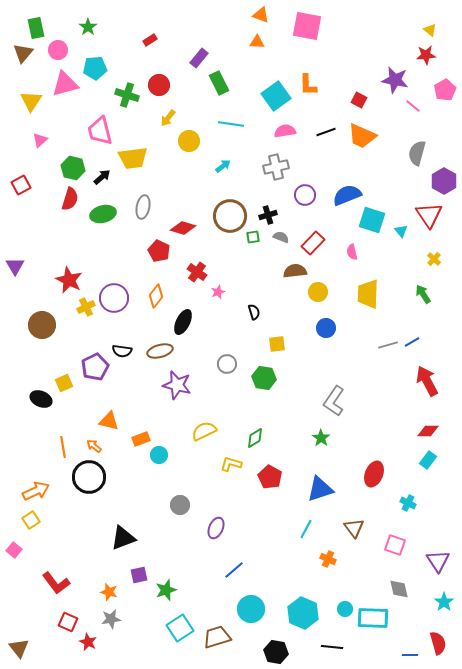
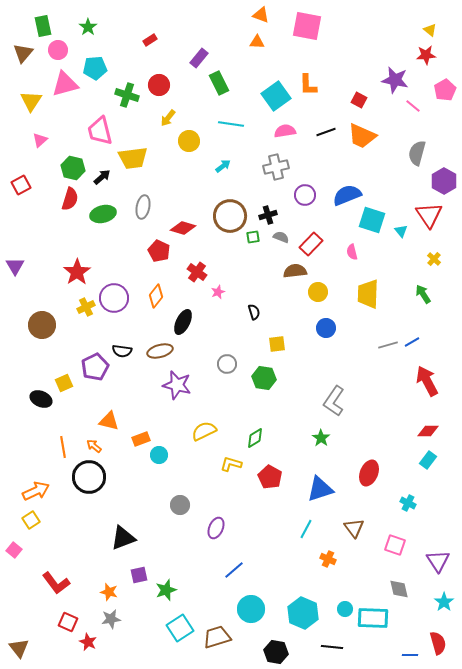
green rectangle at (36, 28): moved 7 px right, 2 px up
red rectangle at (313, 243): moved 2 px left, 1 px down
red star at (69, 280): moved 8 px right, 8 px up; rotated 12 degrees clockwise
red ellipse at (374, 474): moved 5 px left, 1 px up
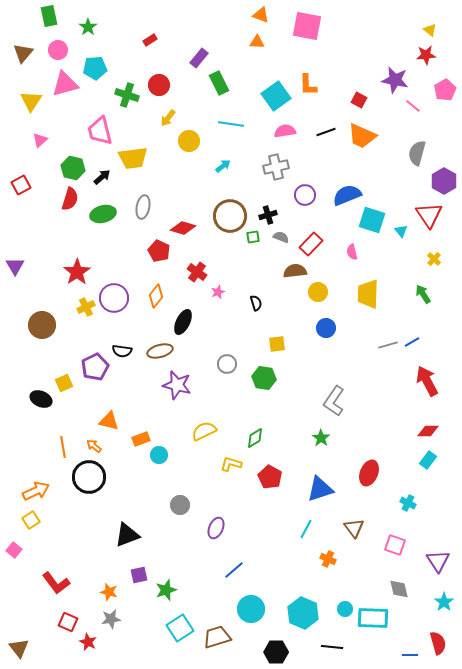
green rectangle at (43, 26): moved 6 px right, 10 px up
black semicircle at (254, 312): moved 2 px right, 9 px up
black triangle at (123, 538): moved 4 px right, 3 px up
black hexagon at (276, 652): rotated 10 degrees counterclockwise
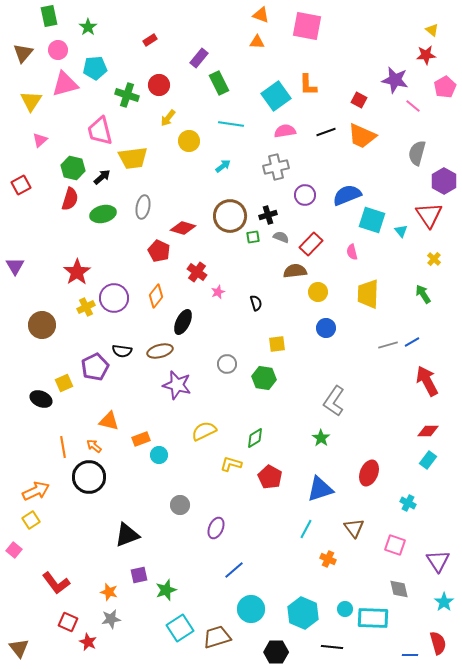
yellow triangle at (430, 30): moved 2 px right
pink pentagon at (445, 90): moved 3 px up
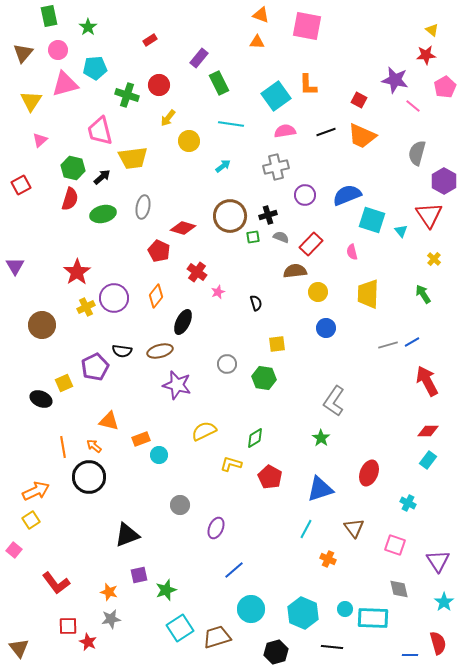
red square at (68, 622): moved 4 px down; rotated 24 degrees counterclockwise
black hexagon at (276, 652): rotated 15 degrees counterclockwise
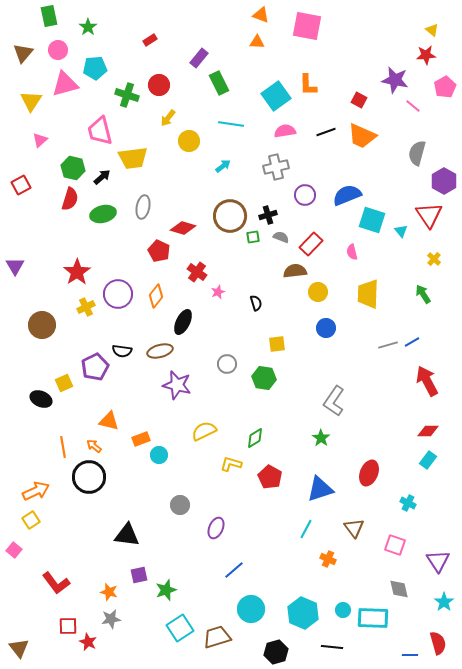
purple circle at (114, 298): moved 4 px right, 4 px up
black triangle at (127, 535): rotated 28 degrees clockwise
cyan circle at (345, 609): moved 2 px left, 1 px down
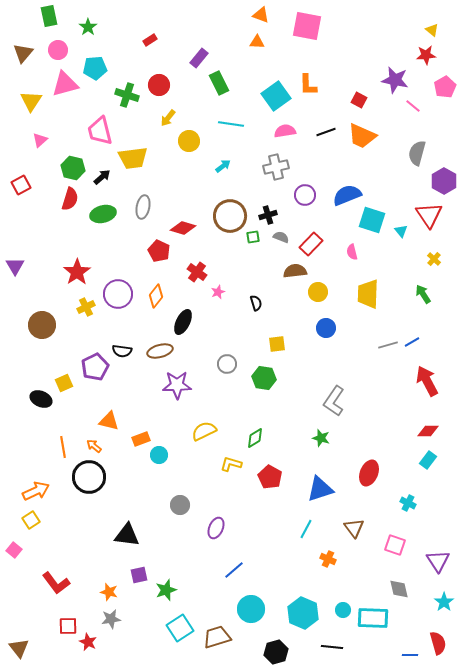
purple star at (177, 385): rotated 16 degrees counterclockwise
green star at (321, 438): rotated 18 degrees counterclockwise
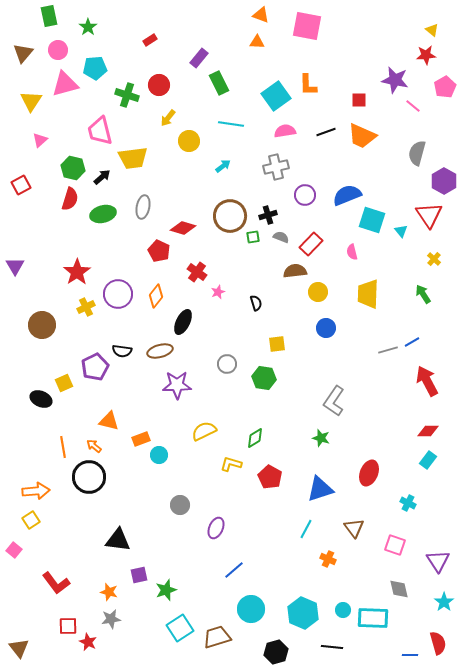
red square at (359, 100): rotated 28 degrees counterclockwise
gray line at (388, 345): moved 5 px down
orange arrow at (36, 491): rotated 20 degrees clockwise
black triangle at (127, 535): moved 9 px left, 5 px down
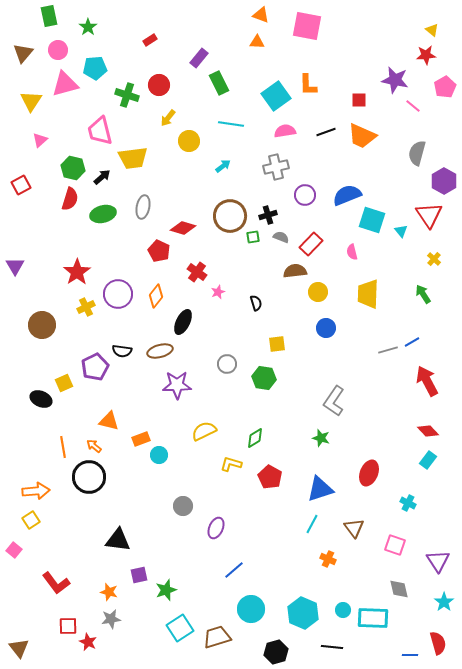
red diamond at (428, 431): rotated 45 degrees clockwise
gray circle at (180, 505): moved 3 px right, 1 px down
cyan line at (306, 529): moved 6 px right, 5 px up
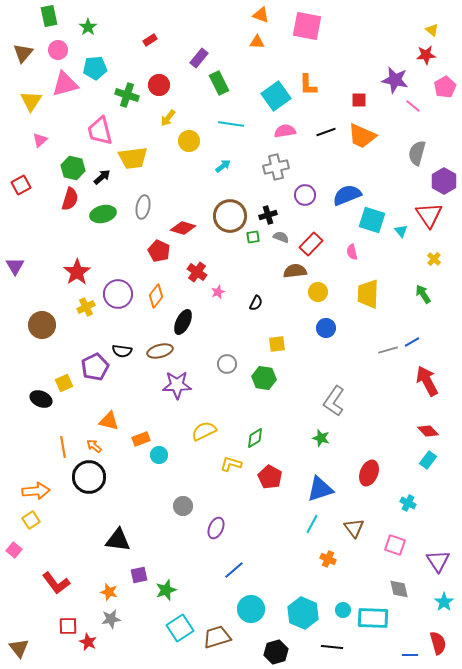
black semicircle at (256, 303): rotated 42 degrees clockwise
